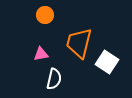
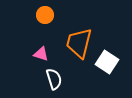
pink triangle: rotated 28 degrees clockwise
white semicircle: rotated 30 degrees counterclockwise
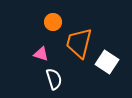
orange circle: moved 8 px right, 7 px down
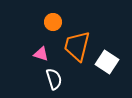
orange trapezoid: moved 2 px left, 3 px down
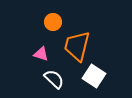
white square: moved 13 px left, 14 px down
white semicircle: rotated 30 degrees counterclockwise
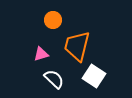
orange circle: moved 2 px up
pink triangle: rotated 35 degrees counterclockwise
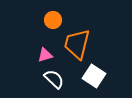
orange trapezoid: moved 2 px up
pink triangle: moved 4 px right, 1 px down
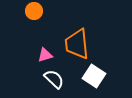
orange circle: moved 19 px left, 9 px up
orange trapezoid: rotated 20 degrees counterclockwise
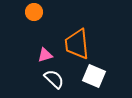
orange circle: moved 1 px down
white square: rotated 10 degrees counterclockwise
